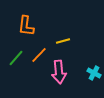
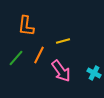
orange line: rotated 18 degrees counterclockwise
pink arrow: moved 2 px right, 1 px up; rotated 30 degrees counterclockwise
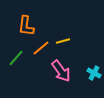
orange line: moved 2 px right, 7 px up; rotated 24 degrees clockwise
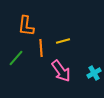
orange line: rotated 54 degrees counterclockwise
cyan cross: rotated 32 degrees clockwise
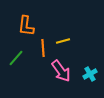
orange line: moved 2 px right
cyan cross: moved 4 px left, 1 px down
